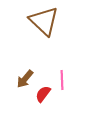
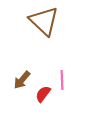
brown arrow: moved 3 px left, 1 px down
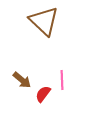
brown arrow: rotated 90 degrees counterclockwise
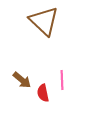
red semicircle: moved 1 px up; rotated 48 degrees counterclockwise
